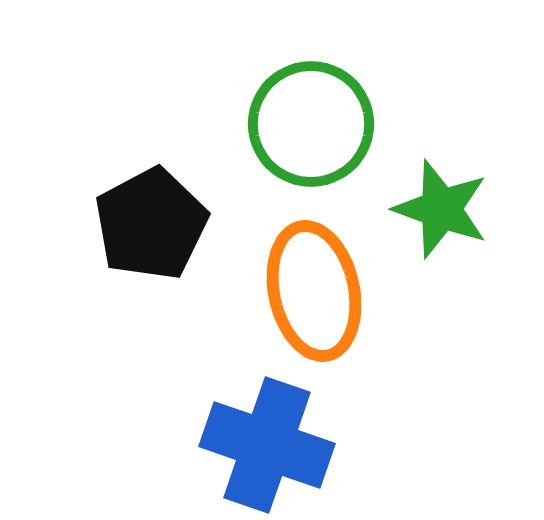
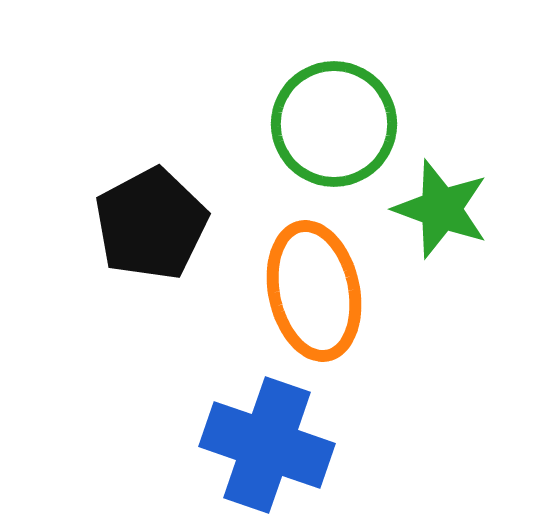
green circle: moved 23 px right
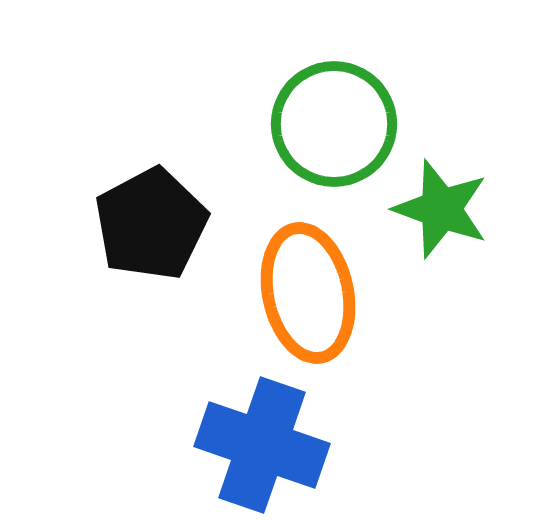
orange ellipse: moved 6 px left, 2 px down
blue cross: moved 5 px left
